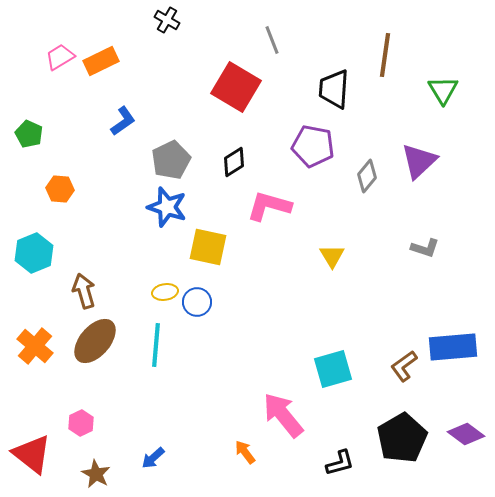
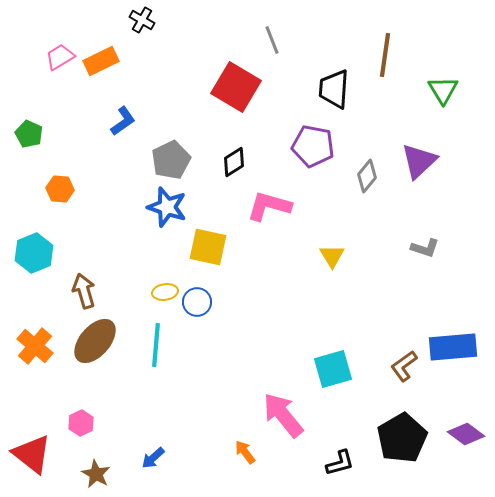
black cross: moved 25 px left
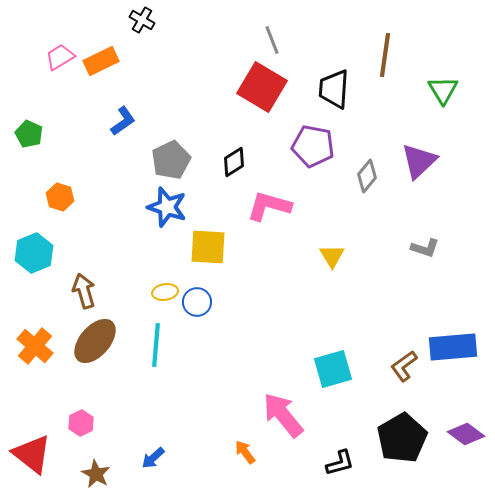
red square: moved 26 px right
orange hexagon: moved 8 px down; rotated 12 degrees clockwise
yellow square: rotated 9 degrees counterclockwise
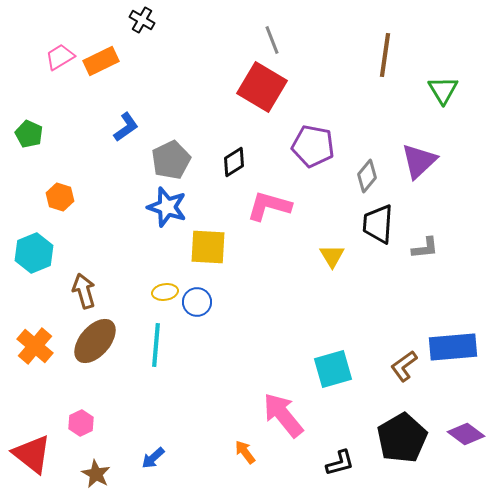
black trapezoid: moved 44 px right, 135 px down
blue L-shape: moved 3 px right, 6 px down
gray L-shape: rotated 24 degrees counterclockwise
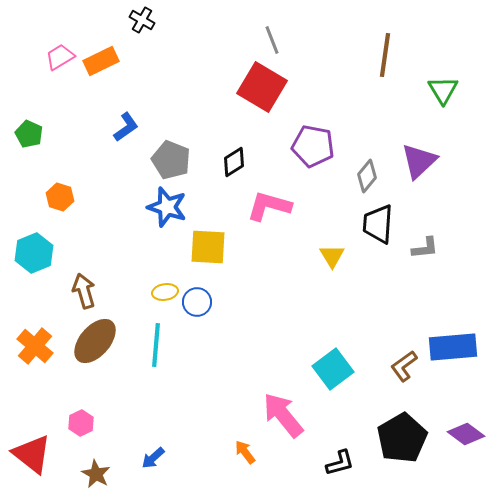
gray pentagon: rotated 24 degrees counterclockwise
cyan square: rotated 21 degrees counterclockwise
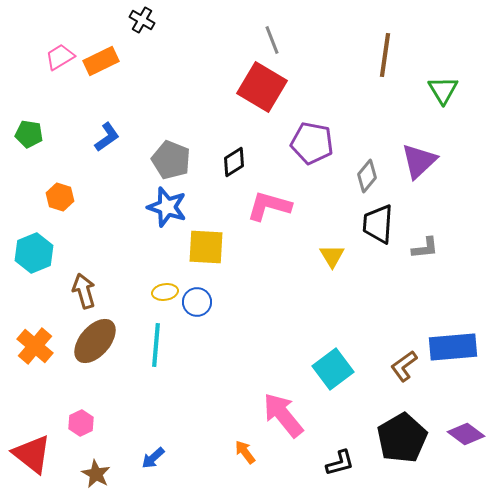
blue L-shape: moved 19 px left, 10 px down
green pentagon: rotated 16 degrees counterclockwise
purple pentagon: moved 1 px left, 3 px up
yellow square: moved 2 px left
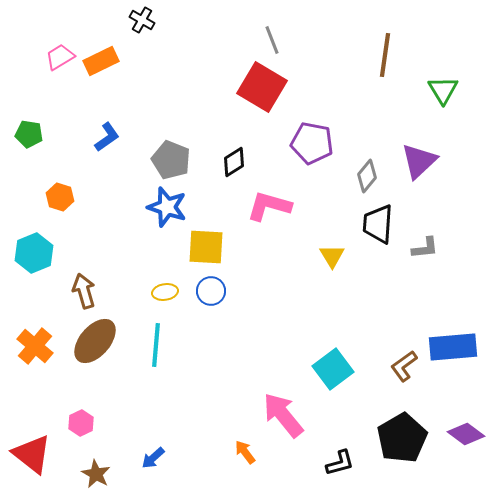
blue circle: moved 14 px right, 11 px up
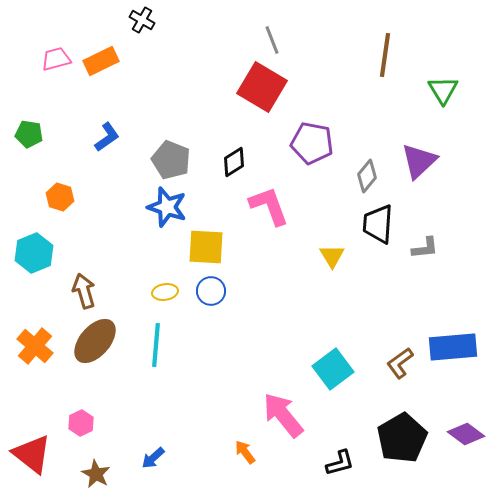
pink trapezoid: moved 4 px left, 2 px down; rotated 16 degrees clockwise
pink L-shape: rotated 54 degrees clockwise
brown L-shape: moved 4 px left, 3 px up
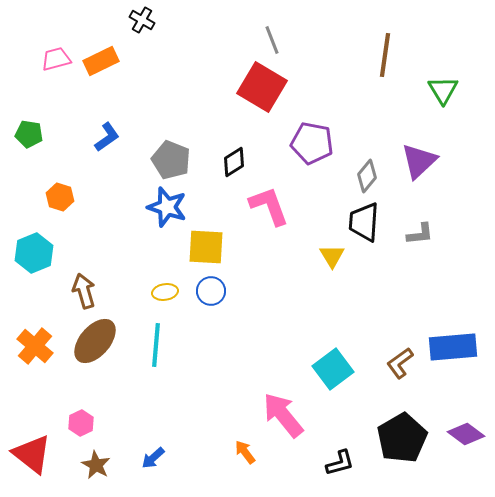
black trapezoid: moved 14 px left, 2 px up
gray L-shape: moved 5 px left, 14 px up
brown star: moved 9 px up
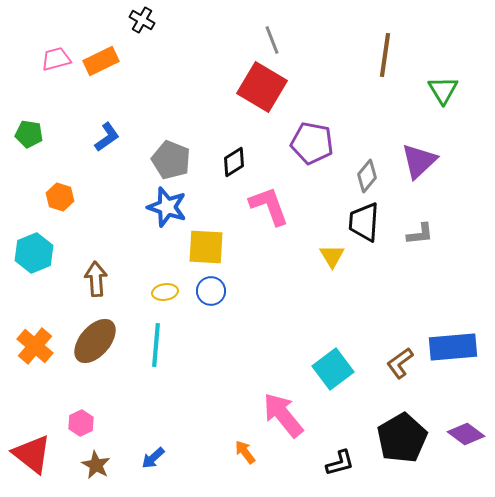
brown arrow: moved 12 px right, 12 px up; rotated 12 degrees clockwise
